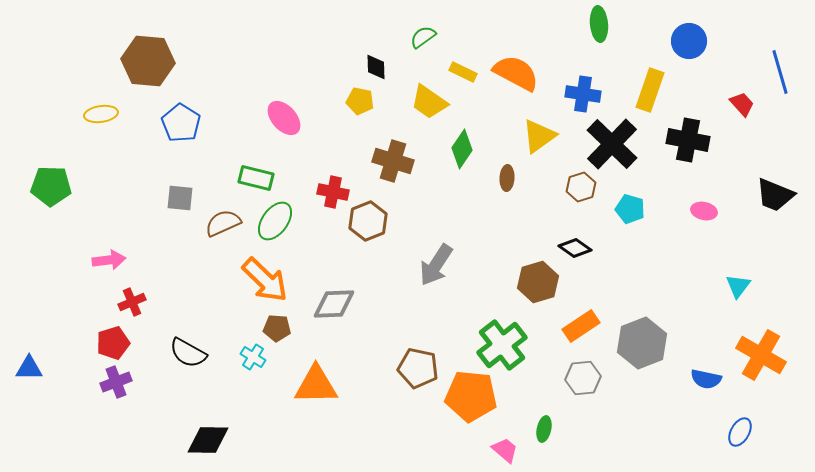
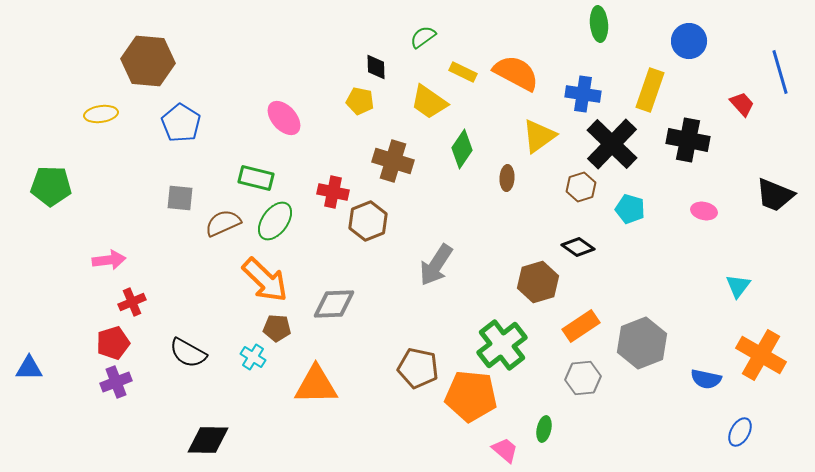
black diamond at (575, 248): moved 3 px right, 1 px up
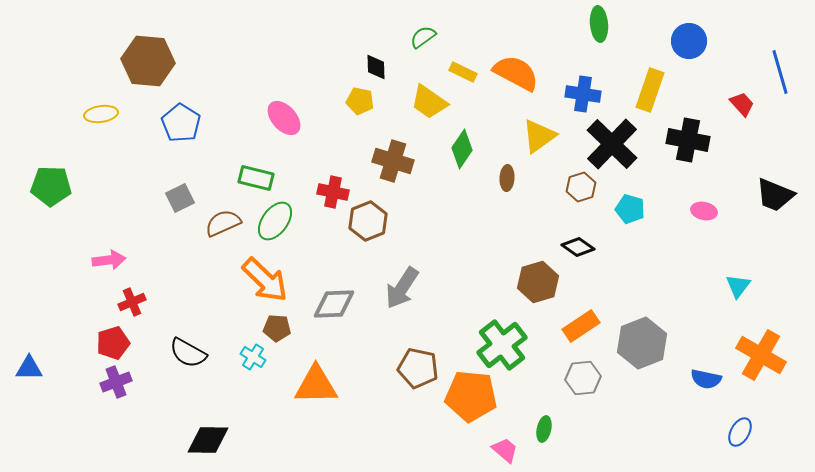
gray square at (180, 198): rotated 32 degrees counterclockwise
gray arrow at (436, 265): moved 34 px left, 23 px down
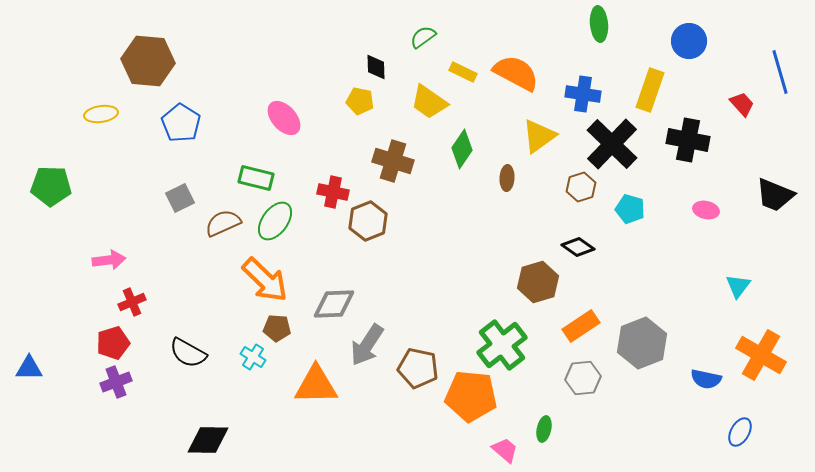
pink ellipse at (704, 211): moved 2 px right, 1 px up
gray arrow at (402, 288): moved 35 px left, 57 px down
